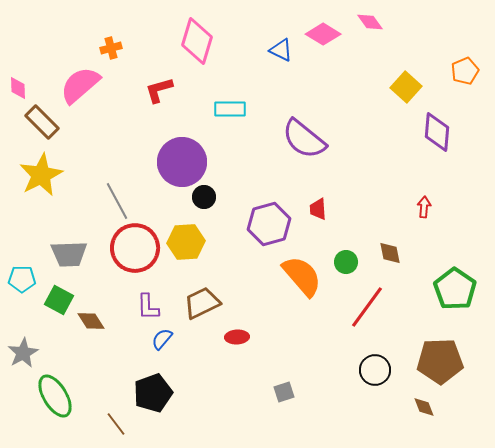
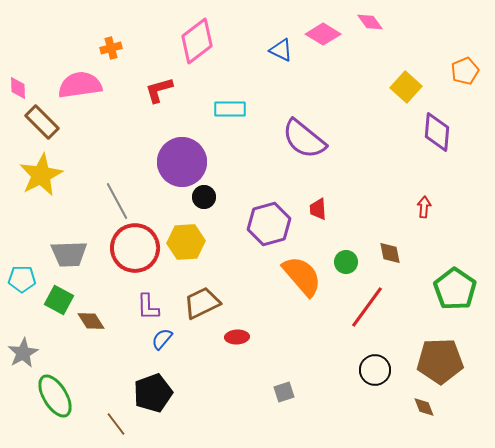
pink diamond at (197, 41): rotated 36 degrees clockwise
pink semicircle at (80, 85): rotated 33 degrees clockwise
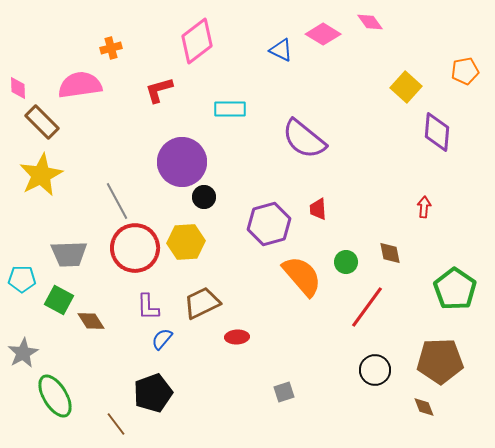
orange pentagon at (465, 71): rotated 12 degrees clockwise
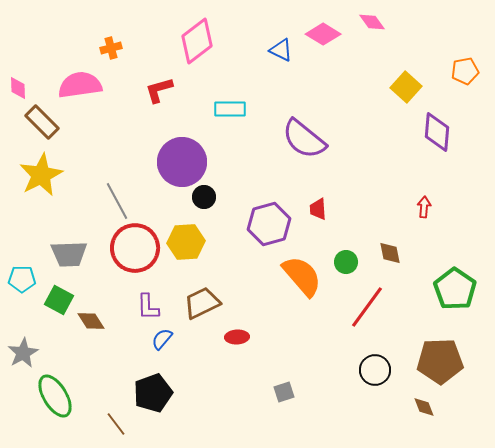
pink diamond at (370, 22): moved 2 px right
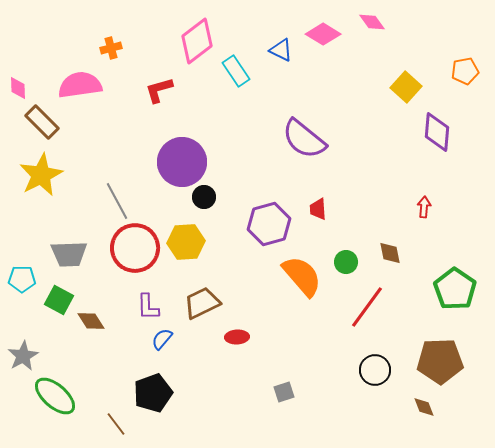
cyan rectangle at (230, 109): moved 6 px right, 38 px up; rotated 56 degrees clockwise
gray star at (23, 353): moved 3 px down
green ellipse at (55, 396): rotated 18 degrees counterclockwise
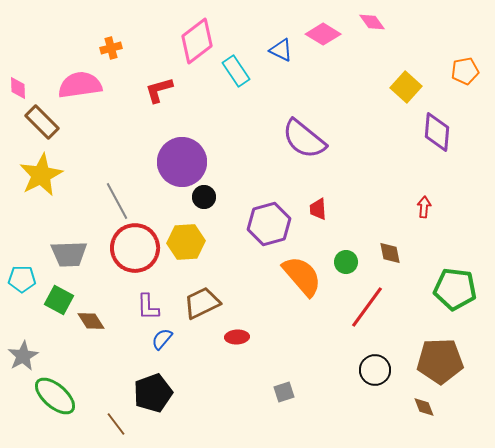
green pentagon at (455, 289): rotated 27 degrees counterclockwise
